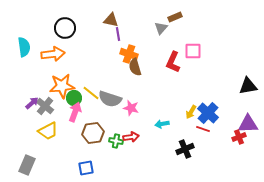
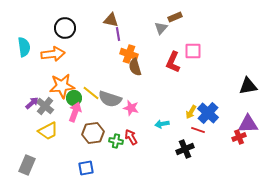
red line: moved 5 px left, 1 px down
red arrow: rotated 112 degrees counterclockwise
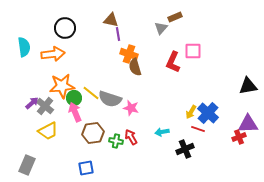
pink arrow: rotated 42 degrees counterclockwise
cyan arrow: moved 8 px down
red line: moved 1 px up
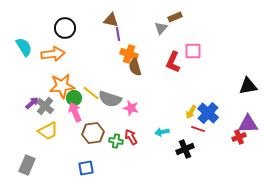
cyan semicircle: rotated 24 degrees counterclockwise
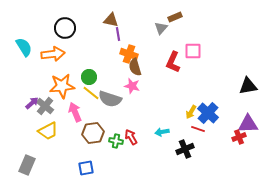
green circle: moved 15 px right, 21 px up
pink star: moved 1 px right, 22 px up
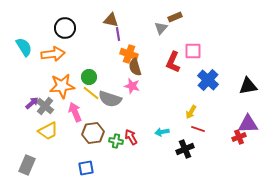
blue cross: moved 33 px up
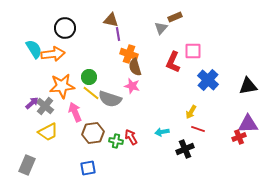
cyan semicircle: moved 10 px right, 2 px down
yellow trapezoid: moved 1 px down
blue square: moved 2 px right
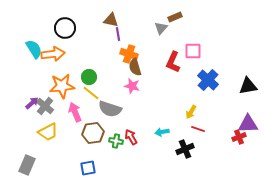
gray semicircle: moved 10 px down
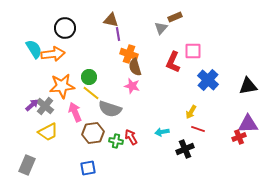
purple arrow: moved 2 px down
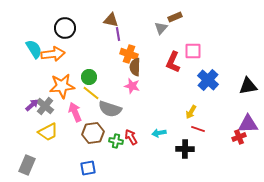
brown semicircle: rotated 18 degrees clockwise
cyan arrow: moved 3 px left, 1 px down
black cross: rotated 24 degrees clockwise
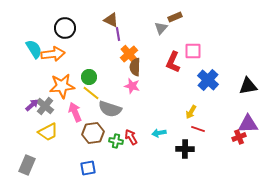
brown triangle: rotated 14 degrees clockwise
orange cross: rotated 30 degrees clockwise
